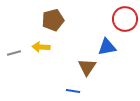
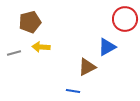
brown pentagon: moved 23 px left, 2 px down
blue triangle: rotated 18 degrees counterclockwise
brown triangle: rotated 30 degrees clockwise
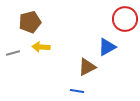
gray line: moved 1 px left
blue line: moved 4 px right
